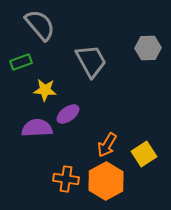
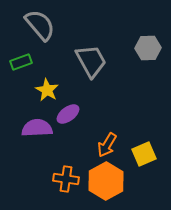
yellow star: moved 2 px right; rotated 25 degrees clockwise
yellow square: rotated 10 degrees clockwise
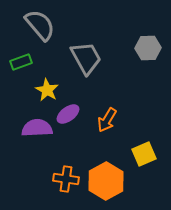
gray trapezoid: moved 5 px left, 3 px up
orange arrow: moved 25 px up
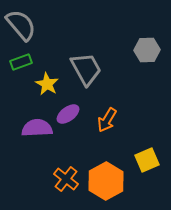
gray semicircle: moved 19 px left
gray hexagon: moved 1 px left, 2 px down
gray trapezoid: moved 11 px down
yellow star: moved 6 px up
yellow square: moved 3 px right, 6 px down
orange cross: rotated 30 degrees clockwise
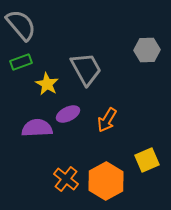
purple ellipse: rotated 10 degrees clockwise
